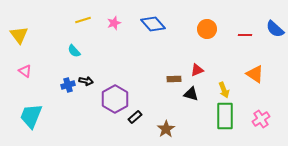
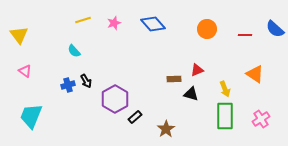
black arrow: rotated 48 degrees clockwise
yellow arrow: moved 1 px right, 1 px up
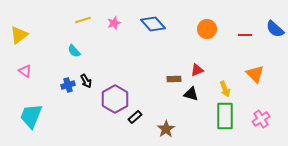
yellow triangle: rotated 30 degrees clockwise
orange triangle: rotated 12 degrees clockwise
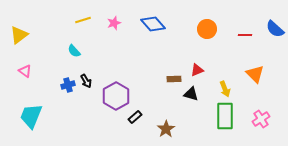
purple hexagon: moved 1 px right, 3 px up
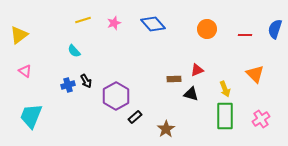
blue semicircle: rotated 66 degrees clockwise
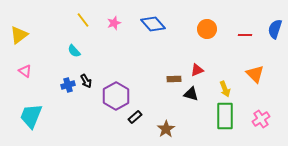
yellow line: rotated 70 degrees clockwise
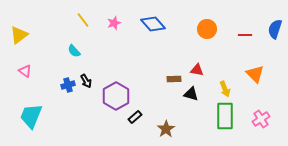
red triangle: rotated 32 degrees clockwise
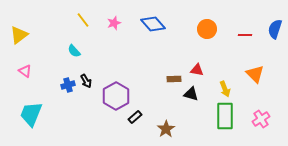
cyan trapezoid: moved 2 px up
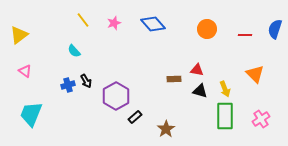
black triangle: moved 9 px right, 3 px up
